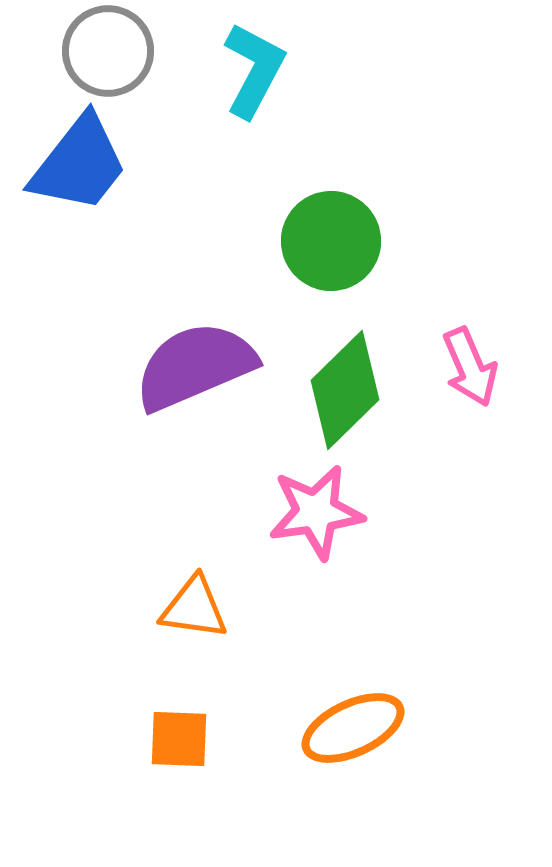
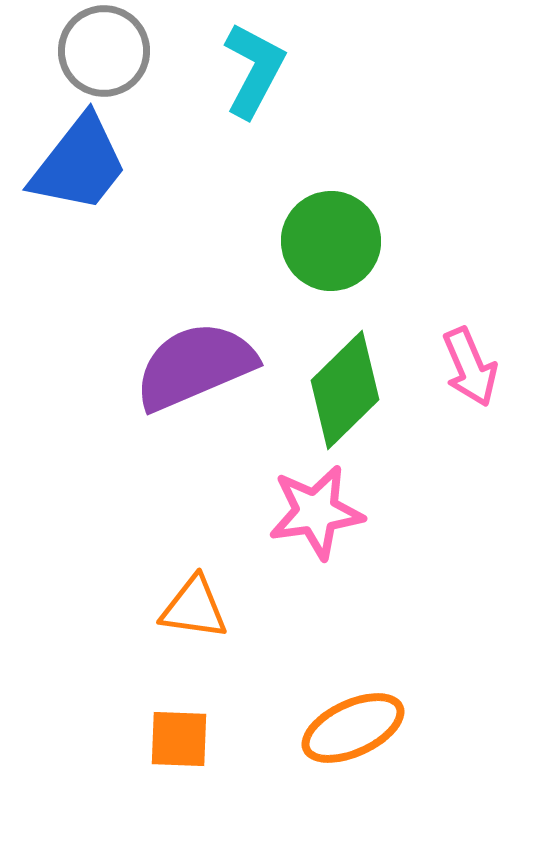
gray circle: moved 4 px left
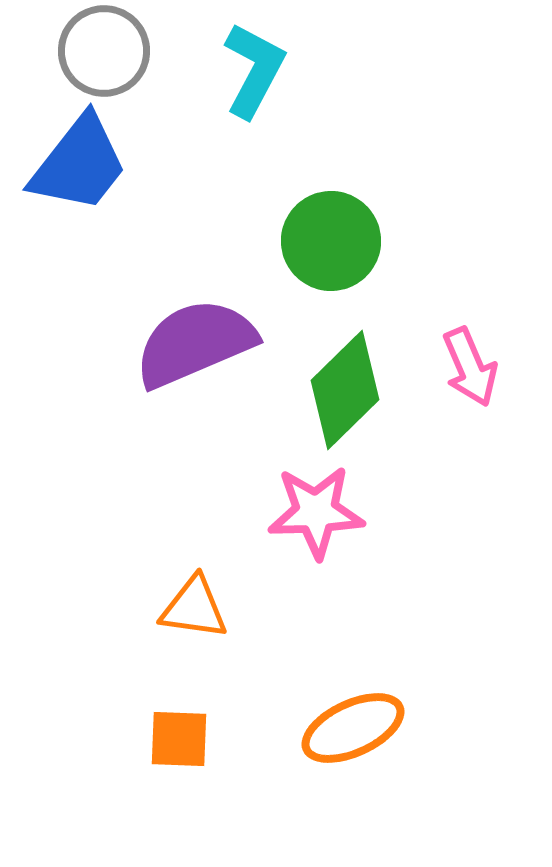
purple semicircle: moved 23 px up
pink star: rotated 6 degrees clockwise
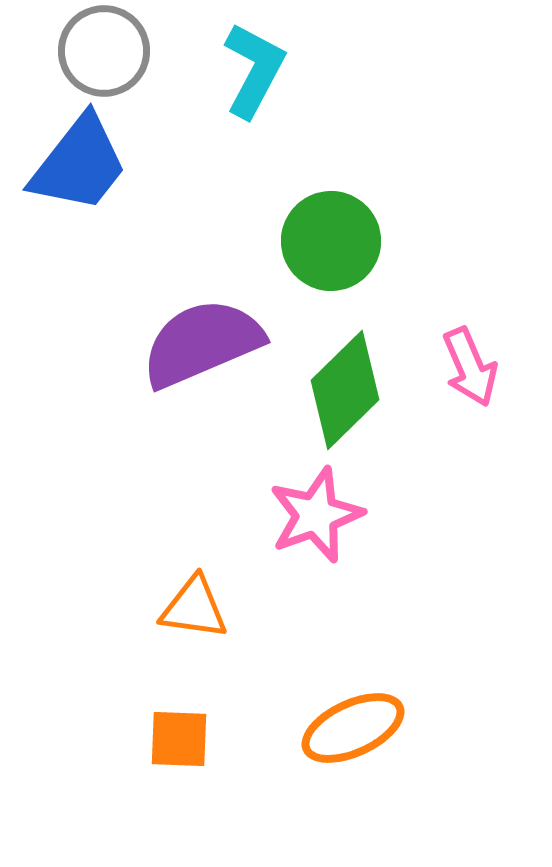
purple semicircle: moved 7 px right
pink star: moved 3 px down; rotated 18 degrees counterclockwise
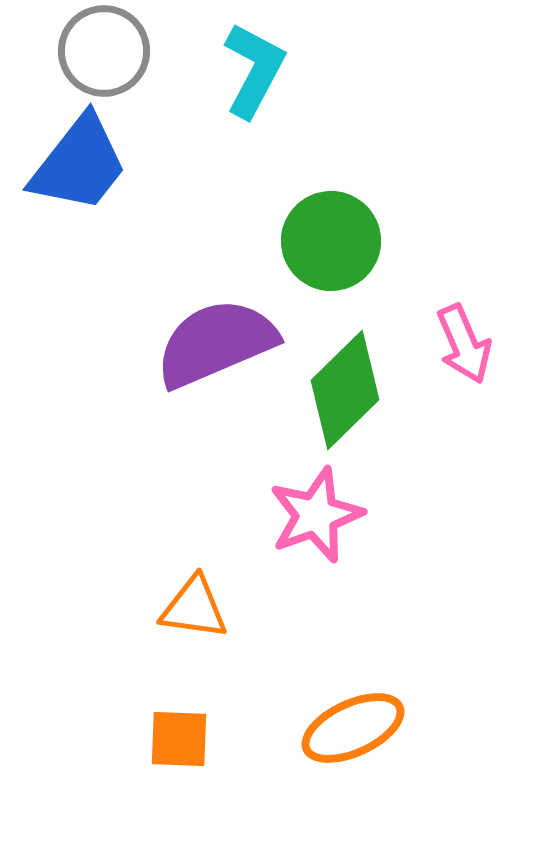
purple semicircle: moved 14 px right
pink arrow: moved 6 px left, 23 px up
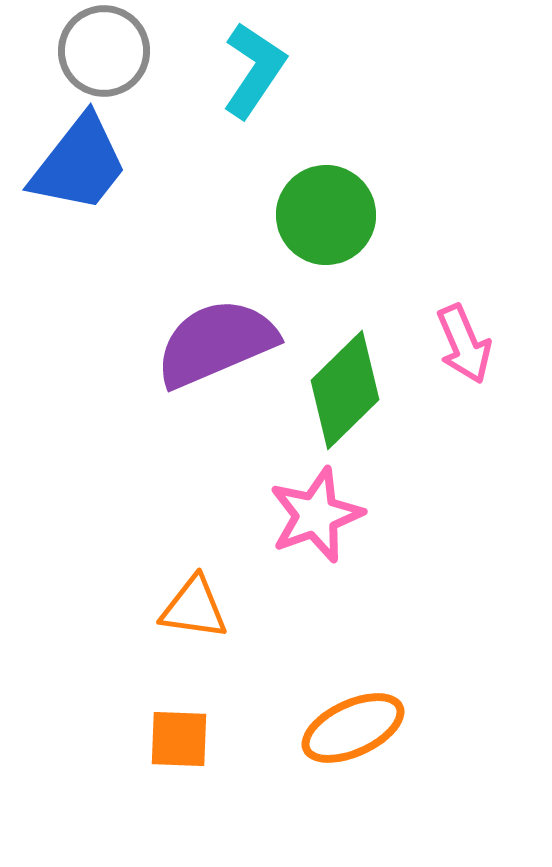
cyan L-shape: rotated 6 degrees clockwise
green circle: moved 5 px left, 26 px up
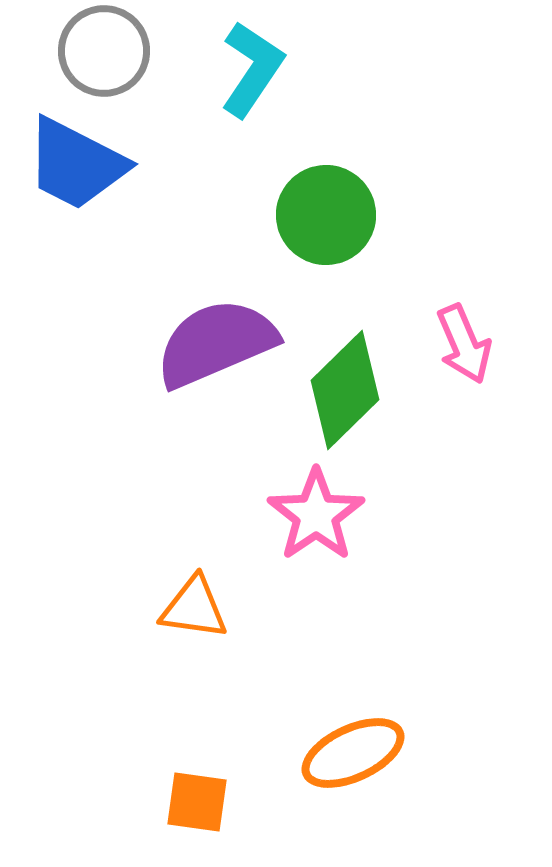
cyan L-shape: moved 2 px left, 1 px up
blue trapezoid: moved 3 px left; rotated 79 degrees clockwise
pink star: rotated 14 degrees counterclockwise
orange ellipse: moved 25 px down
orange square: moved 18 px right, 63 px down; rotated 6 degrees clockwise
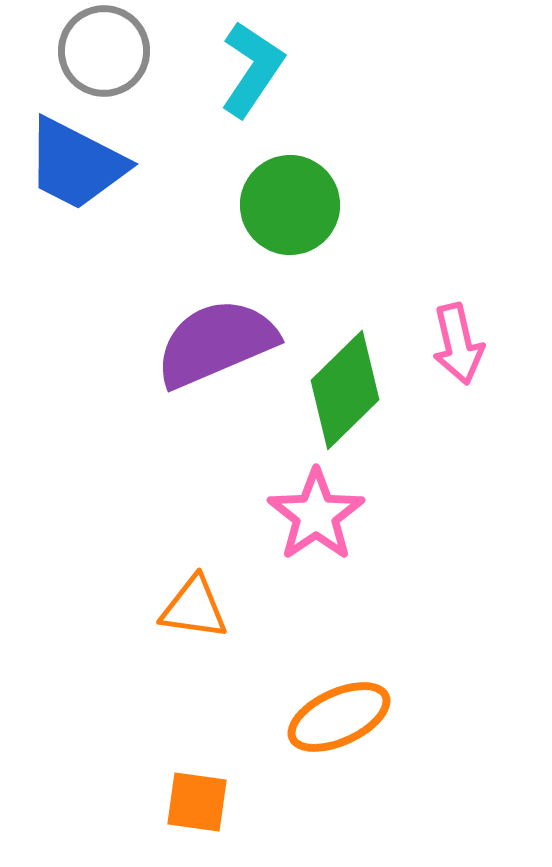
green circle: moved 36 px left, 10 px up
pink arrow: moved 6 px left; rotated 10 degrees clockwise
orange ellipse: moved 14 px left, 36 px up
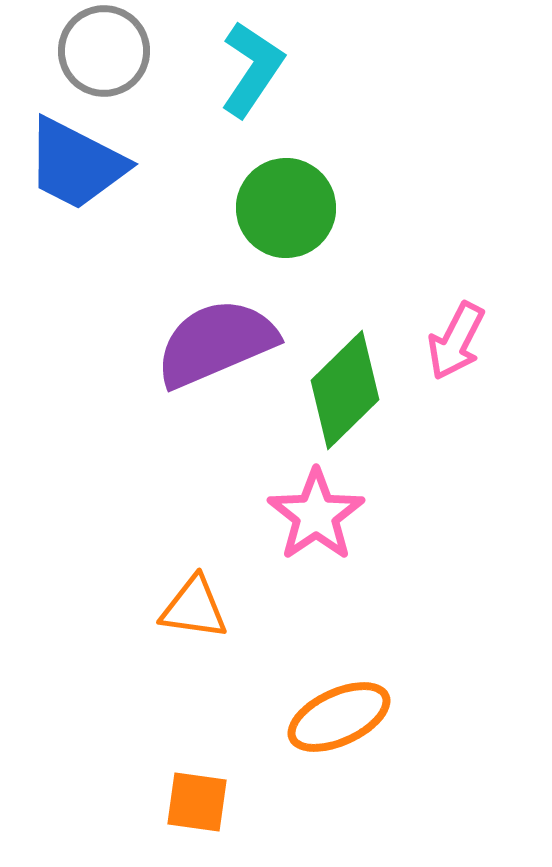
green circle: moved 4 px left, 3 px down
pink arrow: moved 2 px left, 3 px up; rotated 40 degrees clockwise
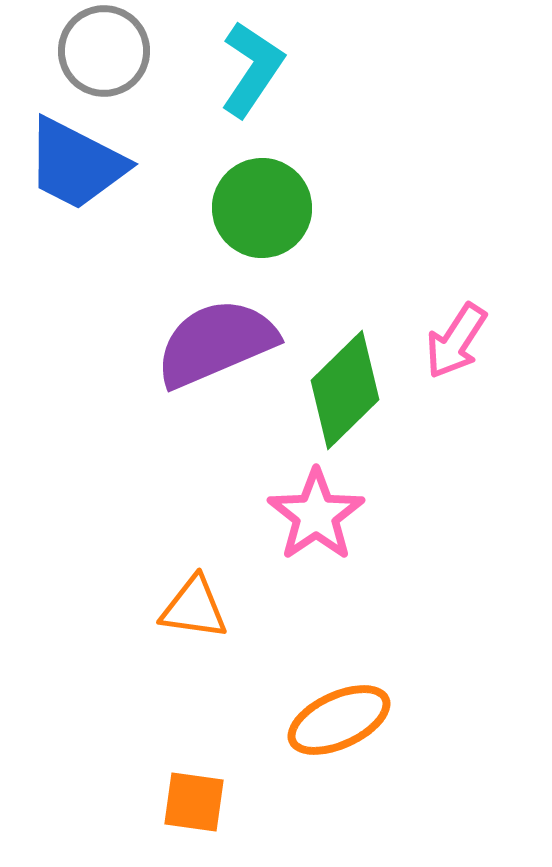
green circle: moved 24 px left
pink arrow: rotated 6 degrees clockwise
orange ellipse: moved 3 px down
orange square: moved 3 px left
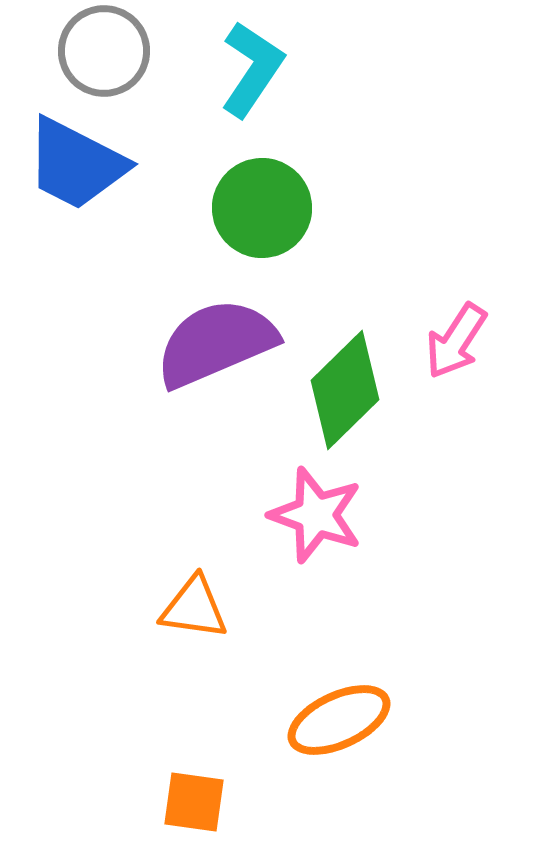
pink star: rotated 18 degrees counterclockwise
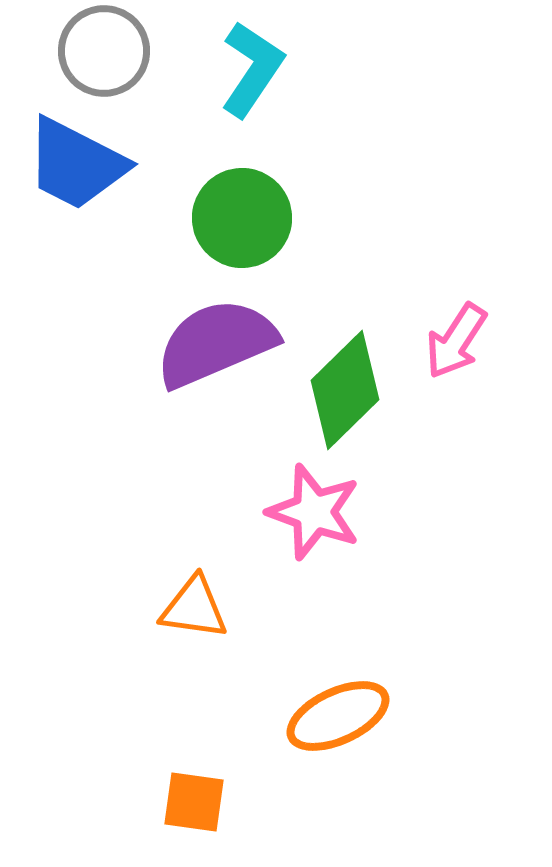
green circle: moved 20 px left, 10 px down
pink star: moved 2 px left, 3 px up
orange ellipse: moved 1 px left, 4 px up
